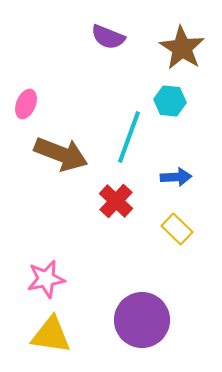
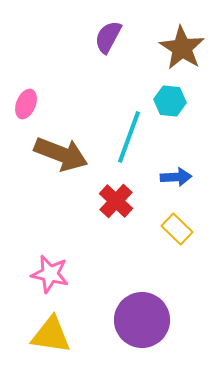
purple semicircle: rotated 96 degrees clockwise
pink star: moved 4 px right, 5 px up; rotated 24 degrees clockwise
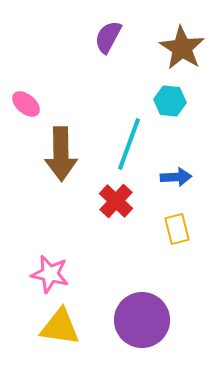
pink ellipse: rotated 72 degrees counterclockwise
cyan line: moved 7 px down
brown arrow: rotated 68 degrees clockwise
yellow rectangle: rotated 32 degrees clockwise
yellow triangle: moved 9 px right, 8 px up
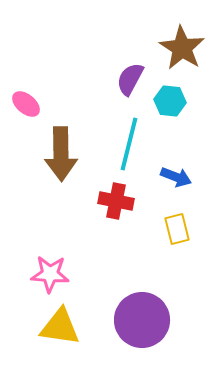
purple semicircle: moved 22 px right, 42 px down
cyan line: rotated 6 degrees counterclockwise
blue arrow: rotated 24 degrees clockwise
red cross: rotated 32 degrees counterclockwise
pink star: rotated 9 degrees counterclockwise
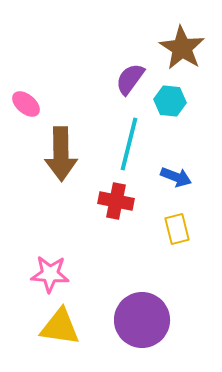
purple semicircle: rotated 8 degrees clockwise
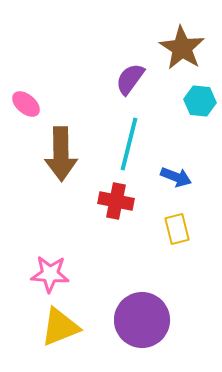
cyan hexagon: moved 30 px right
yellow triangle: rotated 30 degrees counterclockwise
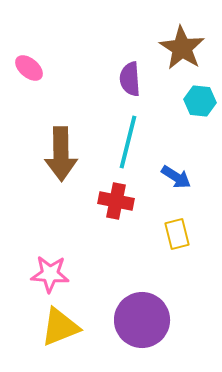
purple semicircle: rotated 40 degrees counterclockwise
pink ellipse: moved 3 px right, 36 px up
cyan line: moved 1 px left, 2 px up
blue arrow: rotated 12 degrees clockwise
yellow rectangle: moved 5 px down
